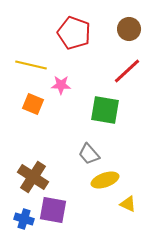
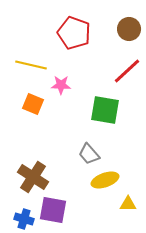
yellow triangle: rotated 24 degrees counterclockwise
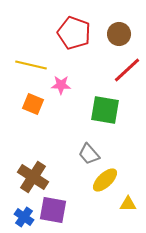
brown circle: moved 10 px left, 5 px down
red line: moved 1 px up
yellow ellipse: rotated 24 degrees counterclockwise
blue cross: moved 2 px up; rotated 18 degrees clockwise
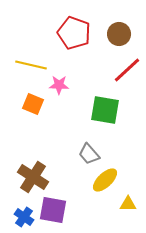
pink star: moved 2 px left
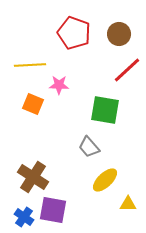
yellow line: moved 1 px left; rotated 16 degrees counterclockwise
gray trapezoid: moved 7 px up
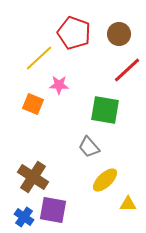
yellow line: moved 9 px right, 7 px up; rotated 40 degrees counterclockwise
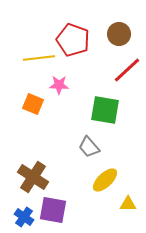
red pentagon: moved 1 px left, 7 px down
yellow line: rotated 36 degrees clockwise
